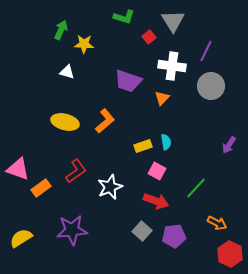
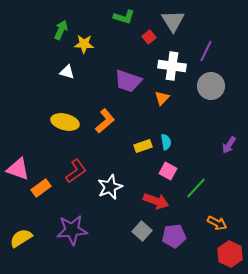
pink square: moved 11 px right
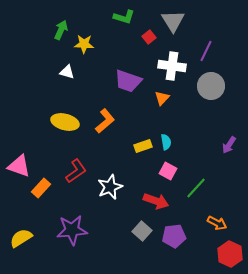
pink triangle: moved 1 px right, 3 px up
orange rectangle: rotated 12 degrees counterclockwise
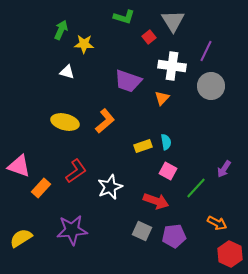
purple arrow: moved 5 px left, 24 px down
gray square: rotated 18 degrees counterclockwise
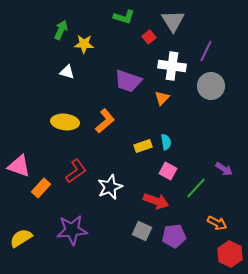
yellow ellipse: rotated 8 degrees counterclockwise
purple arrow: rotated 90 degrees counterclockwise
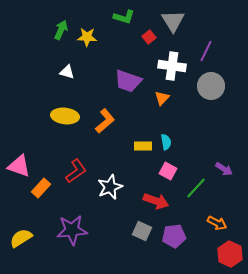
yellow star: moved 3 px right, 7 px up
yellow ellipse: moved 6 px up
yellow rectangle: rotated 18 degrees clockwise
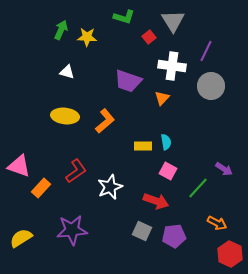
green line: moved 2 px right
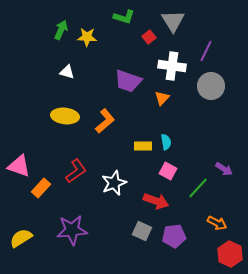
white star: moved 4 px right, 4 px up
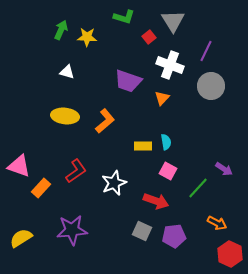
white cross: moved 2 px left, 1 px up; rotated 12 degrees clockwise
